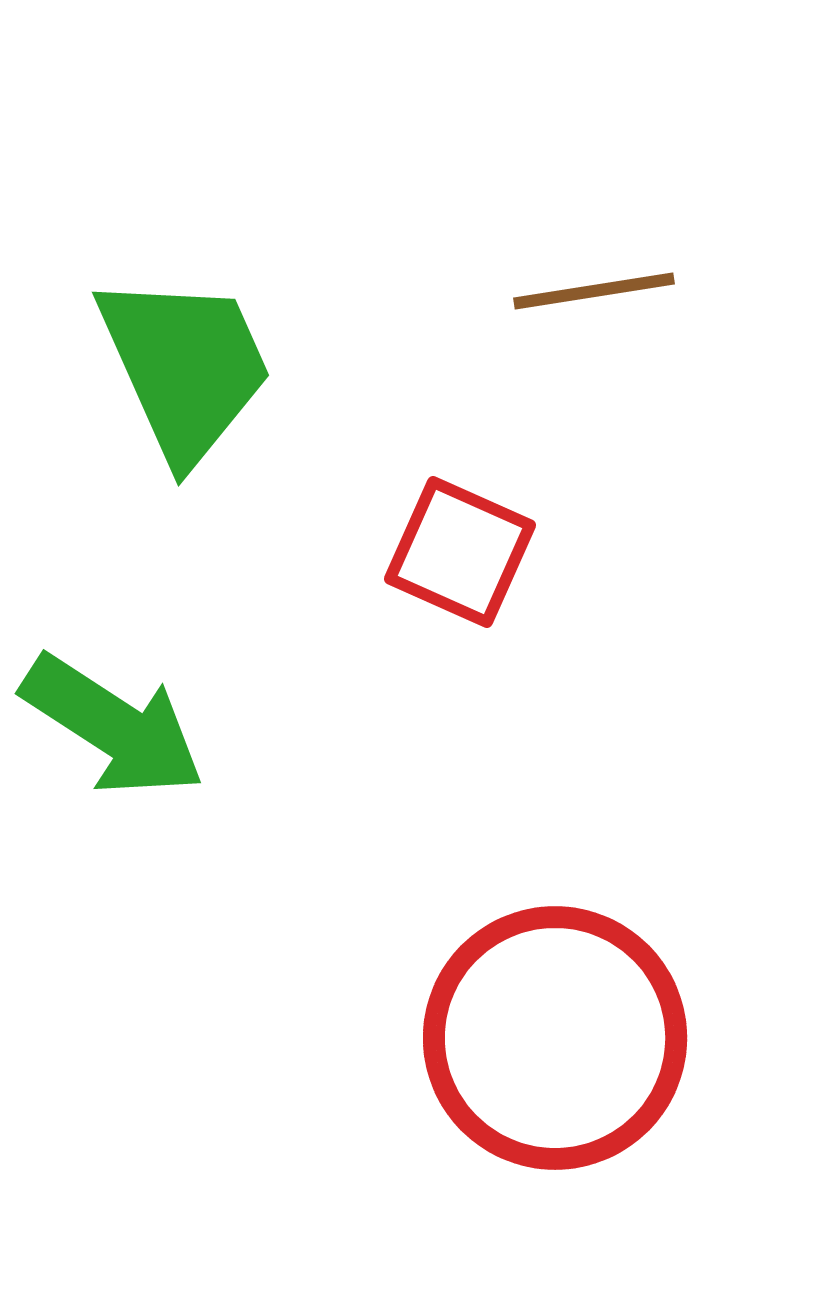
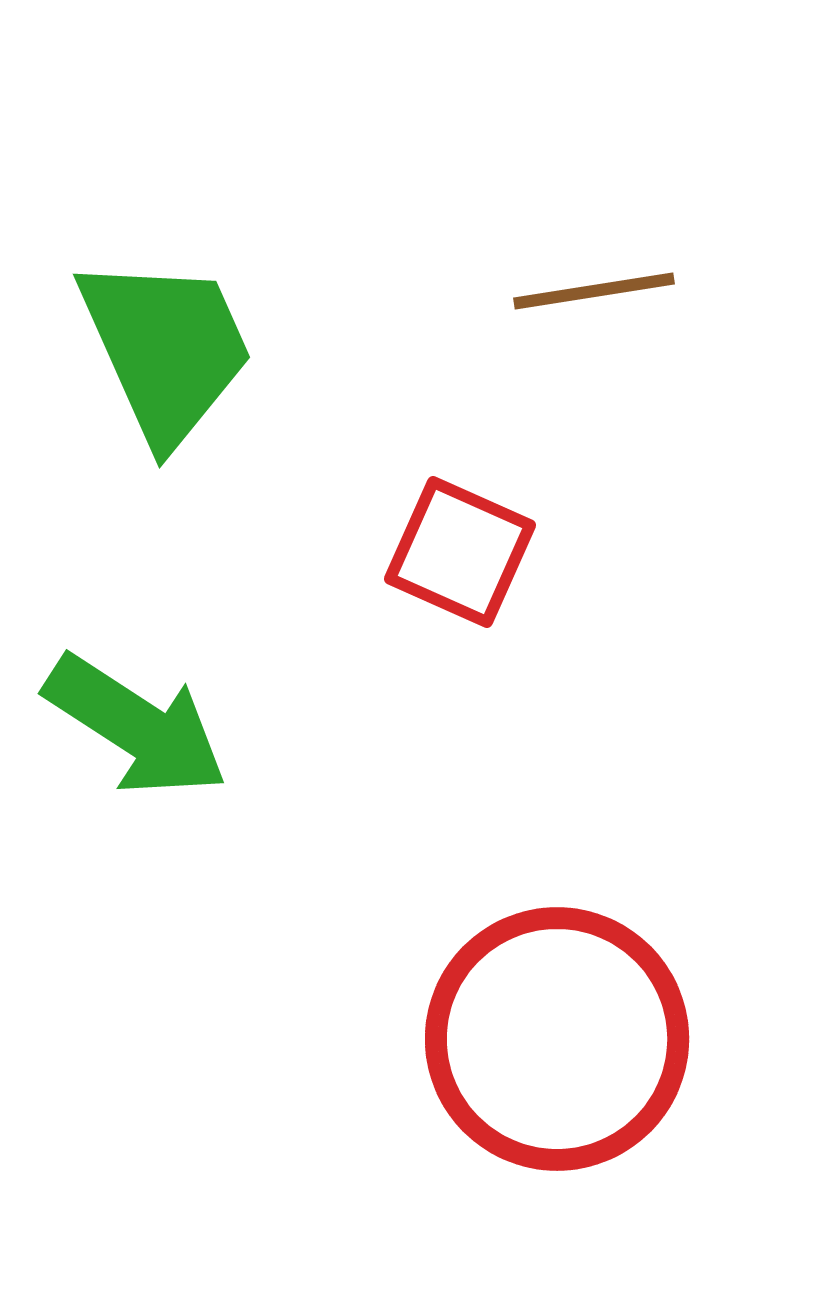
green trapezoid: moved 19 px left, 18 px up
green arrow: moved 23 px right
red circle: moved 2 px right, 1 px down
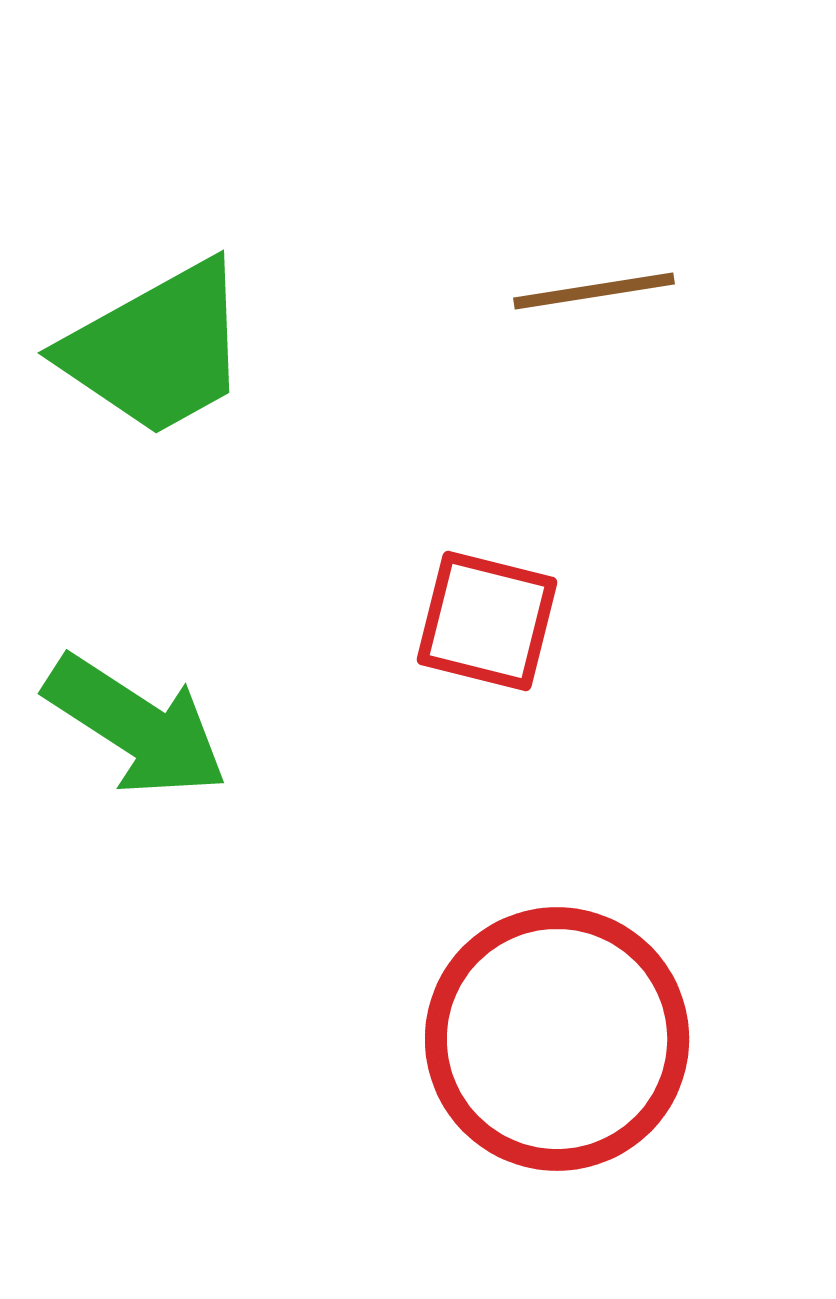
green trapezoid: moved 9 px left; rotated 85 degrees clockwise
red square: moved 27 px right, 69 px down; rotated 10 degrees counterclockwise
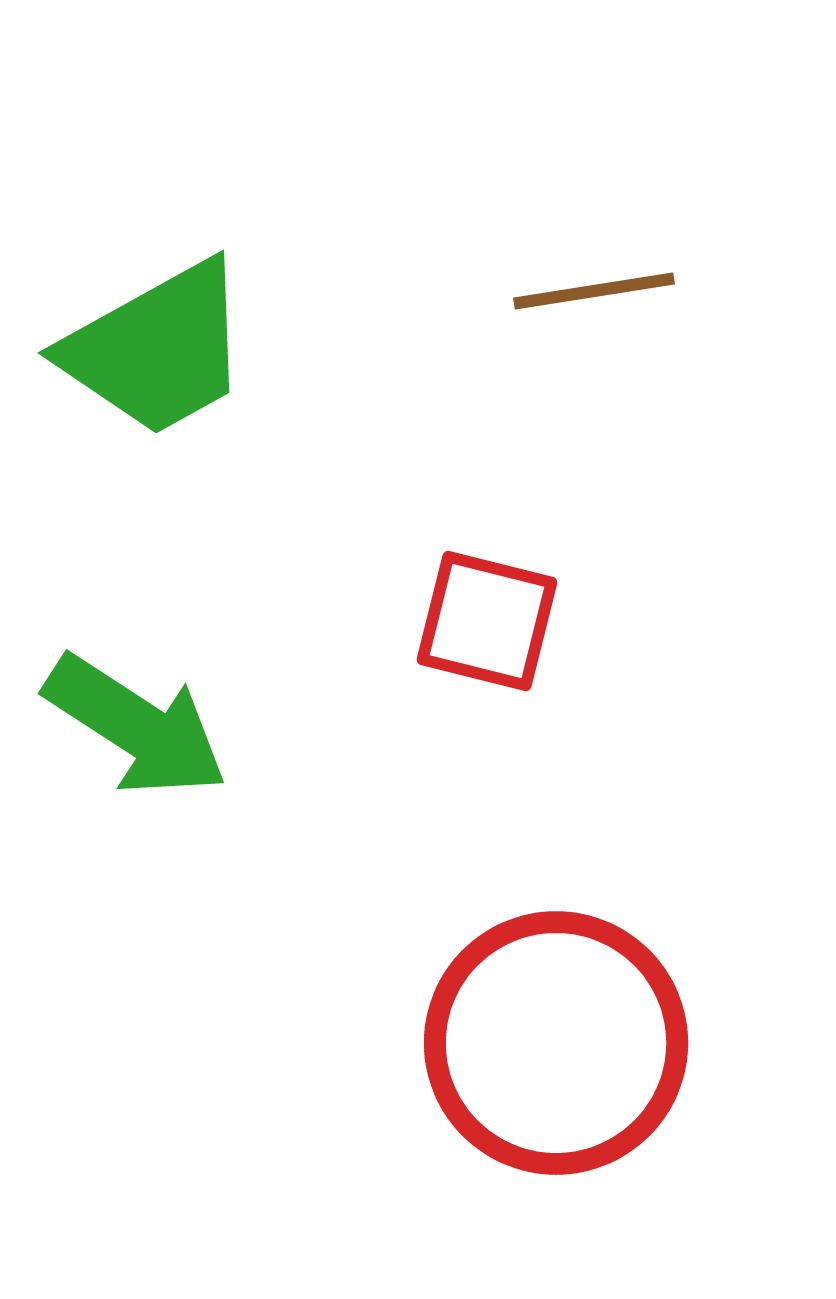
red circle: moved 1 px left, 4 px down
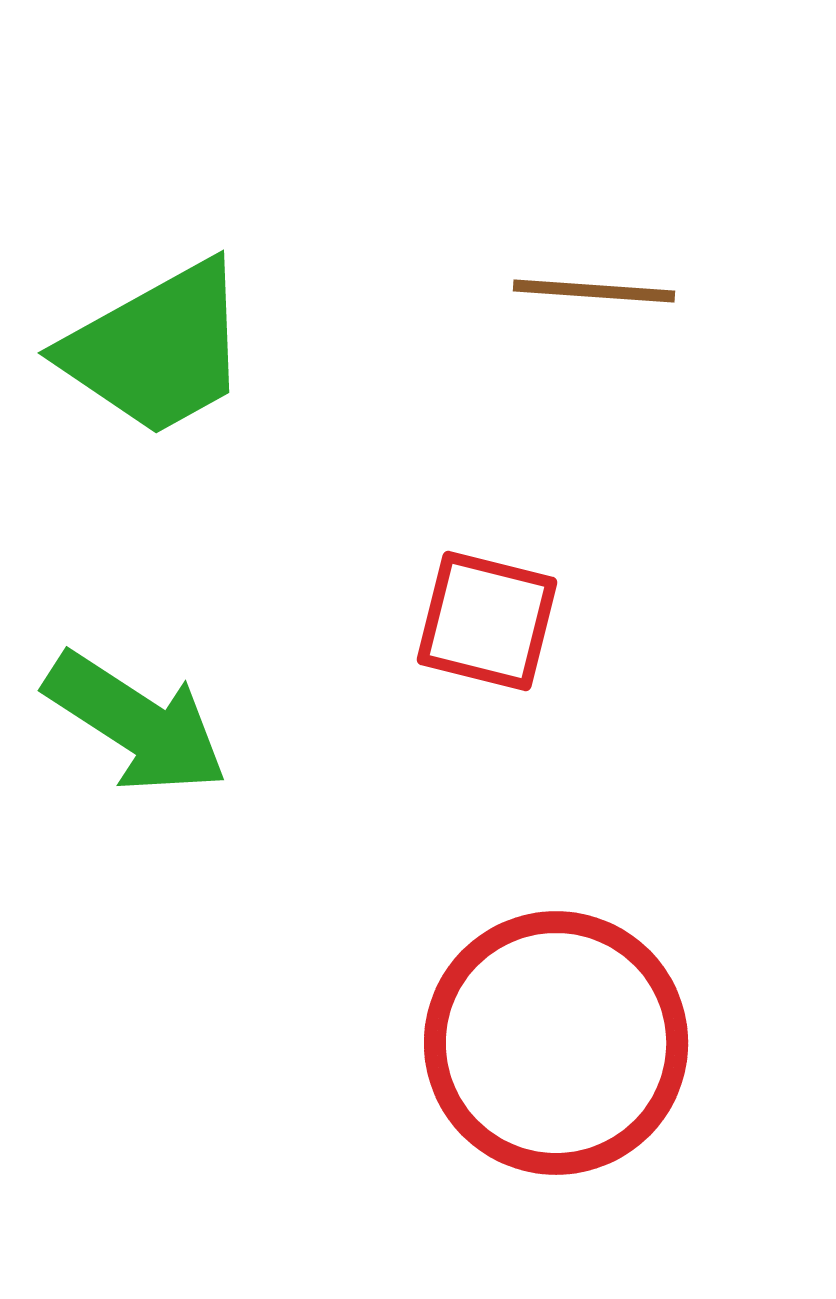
brown line: rotated 13 degrees clockwise
green arrow: moved 3 px up
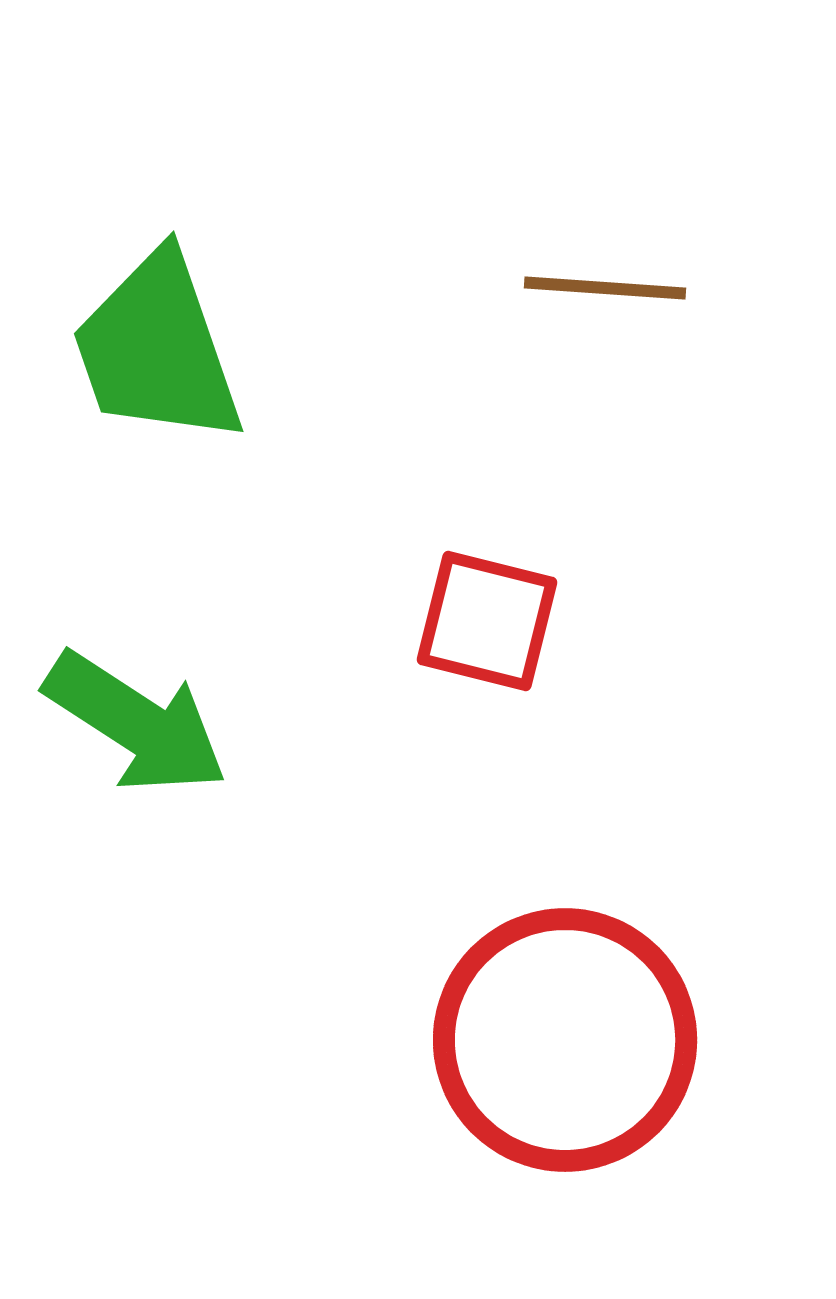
brown line: moved 11 px right, 3 px up
green trapezoid: rotated 100 degrees clockwise
red circle: moved 9 px right, 3 px up
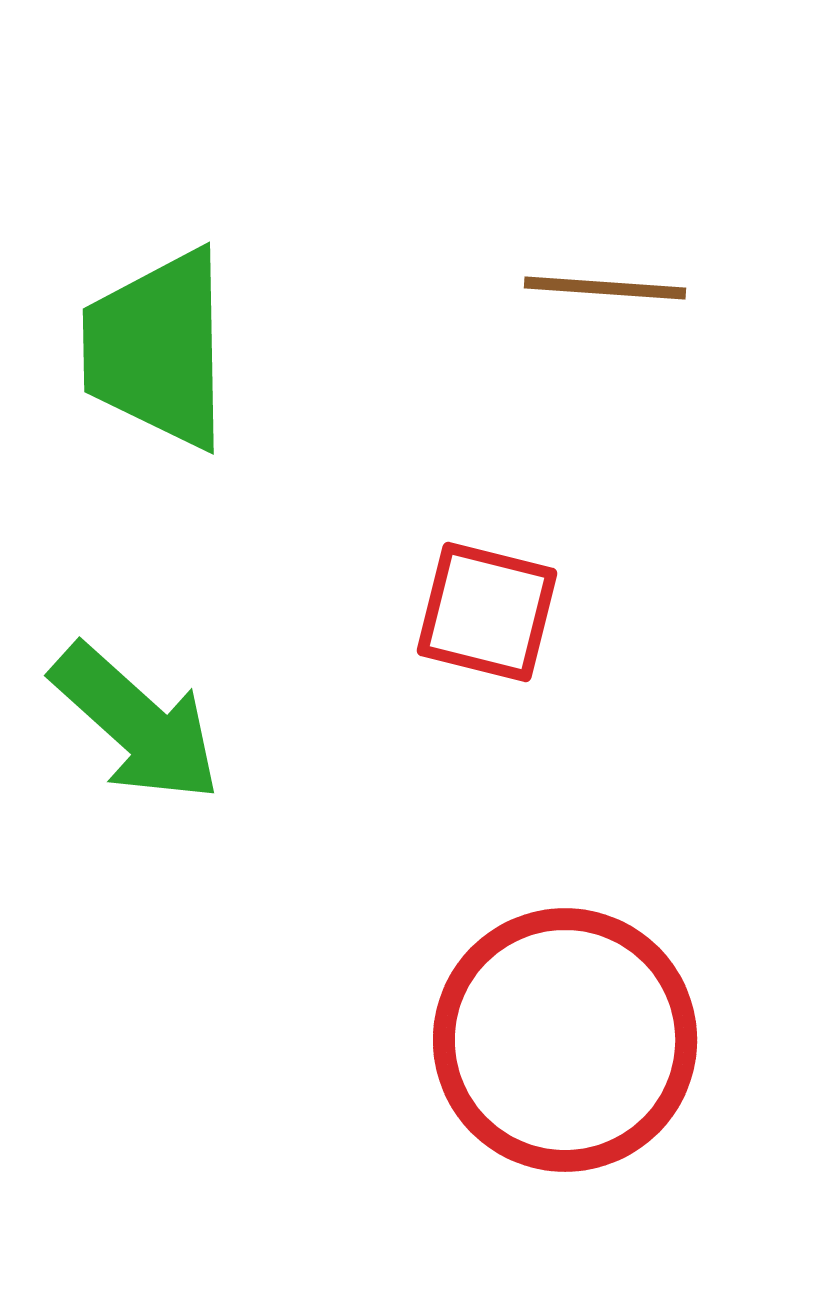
green trapezoid: rotated 18 degrees clockwise
red square: moved 9 px up
green arrow: rotated 9 degrees clockwise
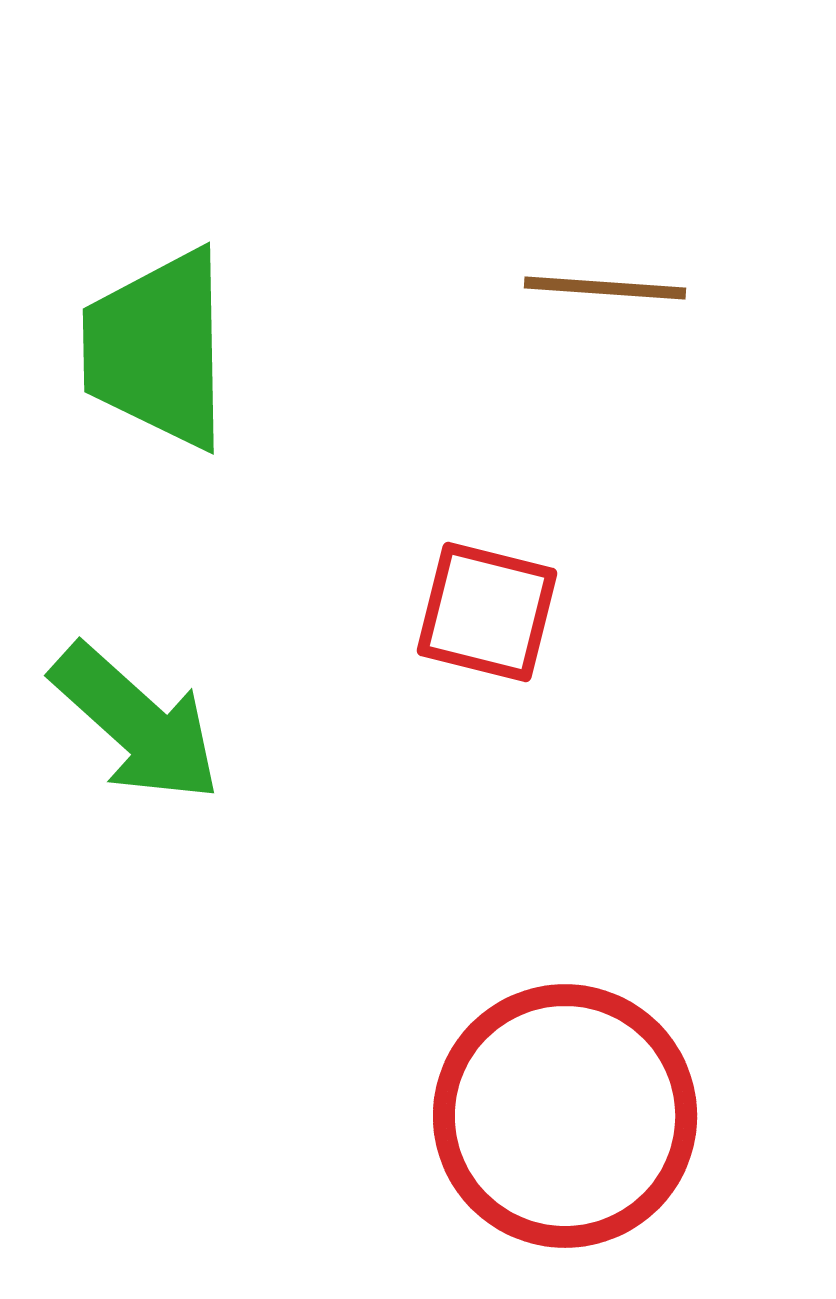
red circle: moved 76 px down
